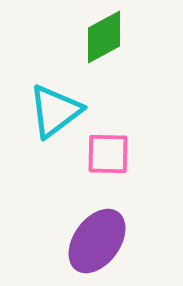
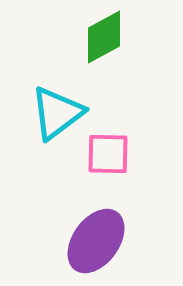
cyan triangle: moved 2 px right, 2 px down
purple ellipse: moved 1 px left
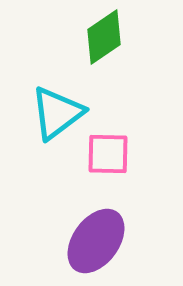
green diamond: rotated 6 degrees counterclockwise
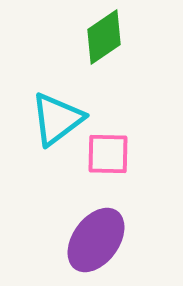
cyan triangle: moved 6 px down
purple ellipse: moved 1 px up
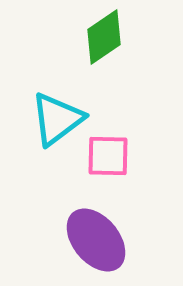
pink square: moved 2 px down
purple ellipse: rotated 76 degrees counterclockwise
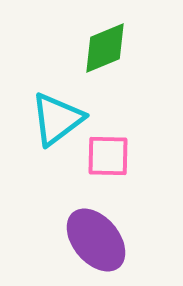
green diamond: moved 1 px right, 11 px down; rotated 12 degrees clockwise
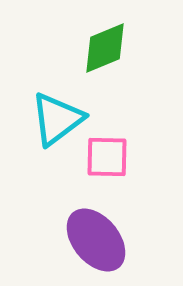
pink square: moved 1 px left, 1 px down
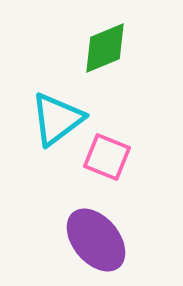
pink square: rotated 21 degrees clockwise
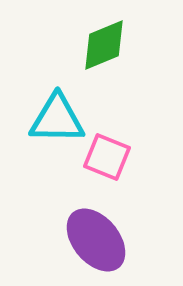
green diamond: moved 1 px left, 3 px up
cyan triangle: rotated 38 degrees clockwise
